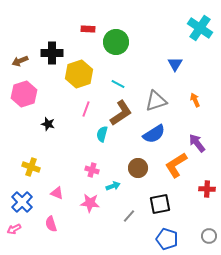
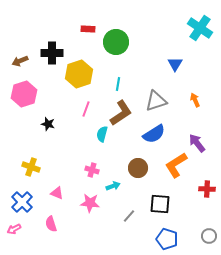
cyan line: rotated 72 degrees clockwise
black square: rotated 15 degrees clockwise
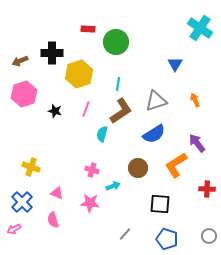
brown L-shape: moved 2 px up
black star: moved 7 px right, 13 px up
gray line: moved 4 px left, 18 px down
pink semicircle: moved 2 px right, 4 px up
